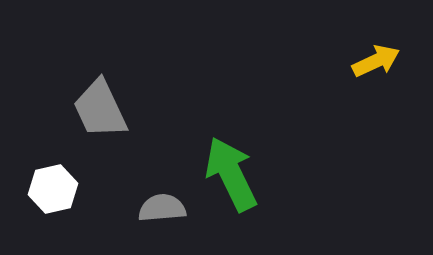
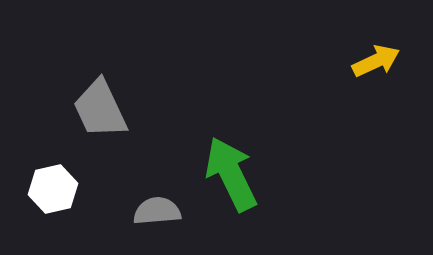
gray semicircle: moved 5 px left, 3 px down
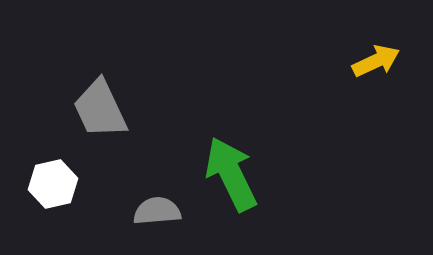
white hexagon: moved 5 px up
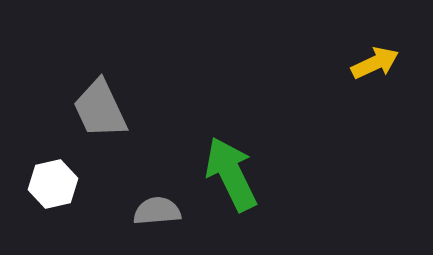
yellow arrow: moved 1 px left, 2 px down
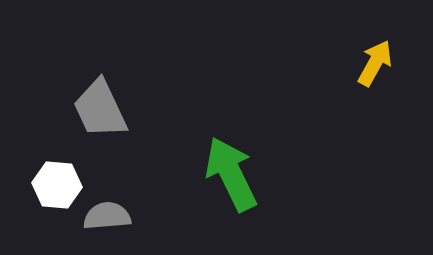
yellow arrow: rotated 36 degrees counterclockwise
white hexagon: moved 4 px right, 1 px down; rotated 18 degrees clockwise
gray semicircle: moved 50 px left, 5 px down
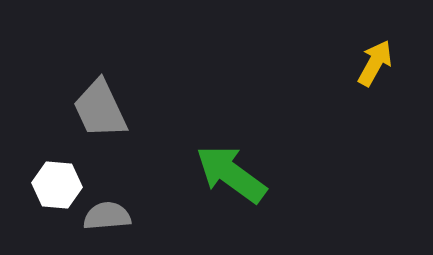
green arrow: rotated 28 degrees counterclockwise
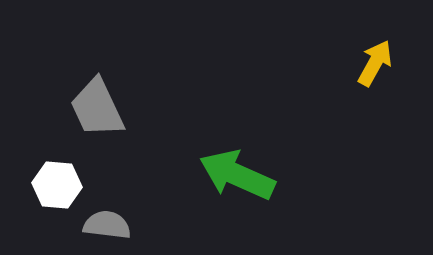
gray trapezoid: moved 3 px left, 1 px up
green arrow: moved 6 px right, 1 px down; rotated 12 degrees counterclockwise
gray semicircle: moved 9 px down; rotated 12 degrees clockwise
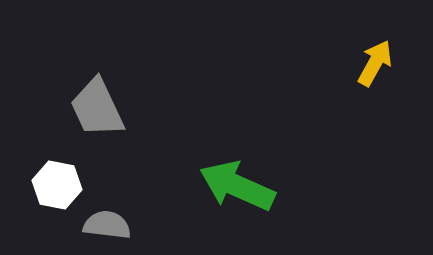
green arrow: moved 11 px down
white hexagon: rotated 6 degrees clockwise
